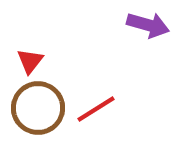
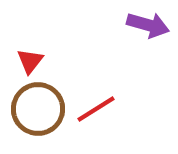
brown circle: moved 1 px down
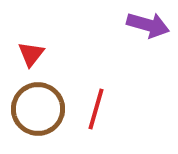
red triangle: moved 1 px right, 7 px up
red line: rotated 42 degrees counterclockwise
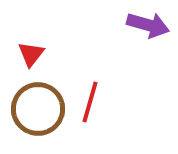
red line: moved 6 px left, 7 px up
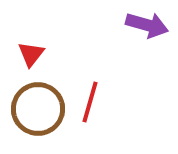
purple arrow: moved 1 px left
